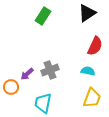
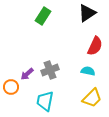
yellow trapezoid: rotated 25 degrees clockwise
cyan trapezoid: moved 2 px right, 2 px up
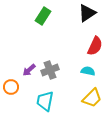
purple arrow: moved 2 px right, 4 px up
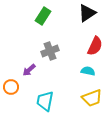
gray cross: moved 19 px up
yellow trapezoid: rotated 25 degrees clockwise
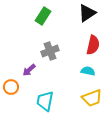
red semicircle: moved 2 px left, 1 px up; rotated 12 degrees counterclockwise
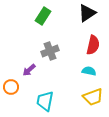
cyan semicircle: moved 1 px right
yellow trapezoid: moved 1 px right, 1 px up
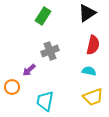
orange circle: moved 1 px right
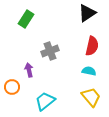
green rectangle: moved 17 px left, 3 px down
red semicircle: moved 1 px left, 1 px down
purple arrow: rotated 120 degrees clockwise
yellow trapezoid: moved 2 px left; rotated 110 degrees counterclockwise
cyan trapezoid: rotated 40 degrees clockwise
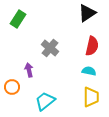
green rectangle: moved 8 px left
gray cross: moved 3 px up; rotated 30 degrees counterclockwise
yellow trapezoid: rotated 40 degrees clockwise
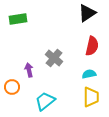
green rectangle: rotated 48 degrees clockwise
gray cross: moved 4 px right, 10 px down
cyan semicircle: moved 3 px down; rotated 24 degrees counterclockwise
